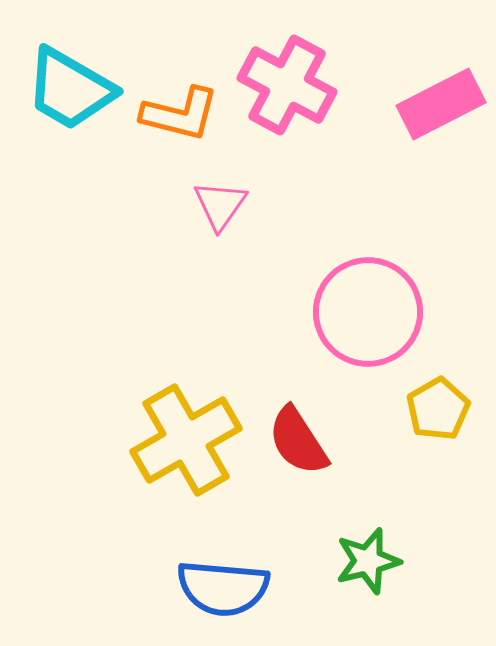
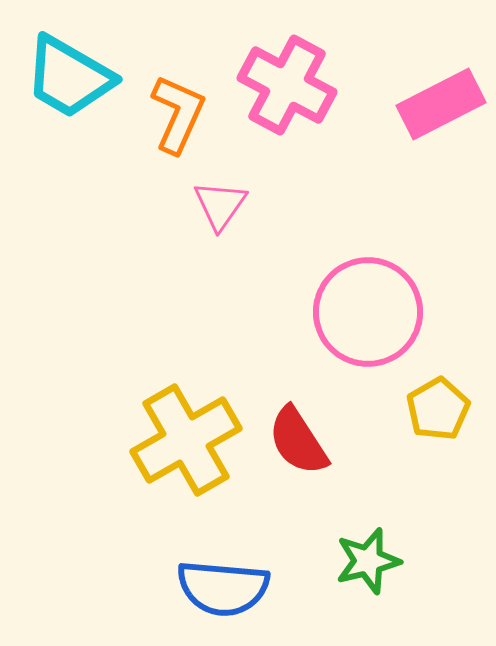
cyan trapezoid: moved 1 px left, 12 px up
orange L-shape: moved 2 px left; rotated 80 degrees counterclockwise
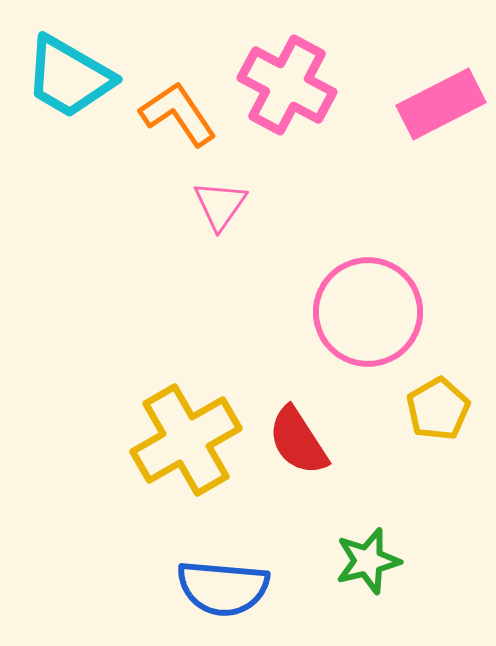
orange L-shape: rotated 58 degrees counterclockwise
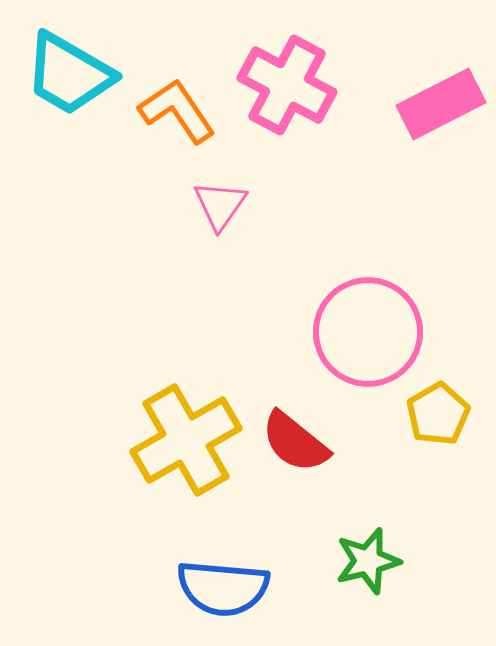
cyan trapezoid: moved 3 px up
orange L-shape: moved 1 px left, 3 px up
pink circle: moved 20 px down
yellow pentagon: moved 5 px down
red semicircle: moved 3 px left, 1 px down; rotated 18 degrees counterclockwise
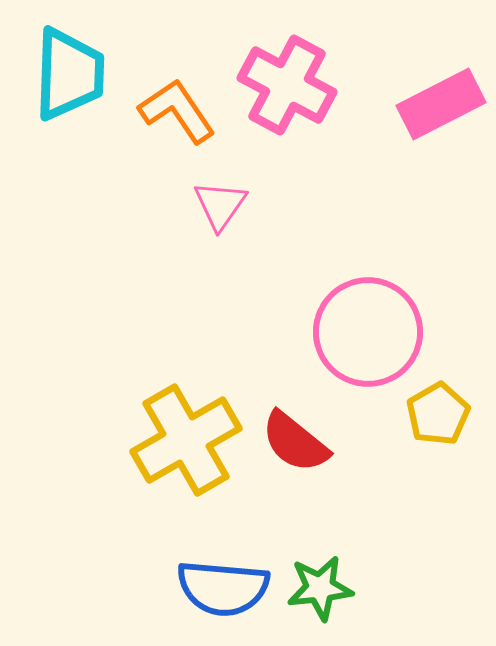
cyan trapezoid: rotated 118 degrees counterclockwise
green star: moved 48 px left, 27 px down; rotated 8 degrees clockwise
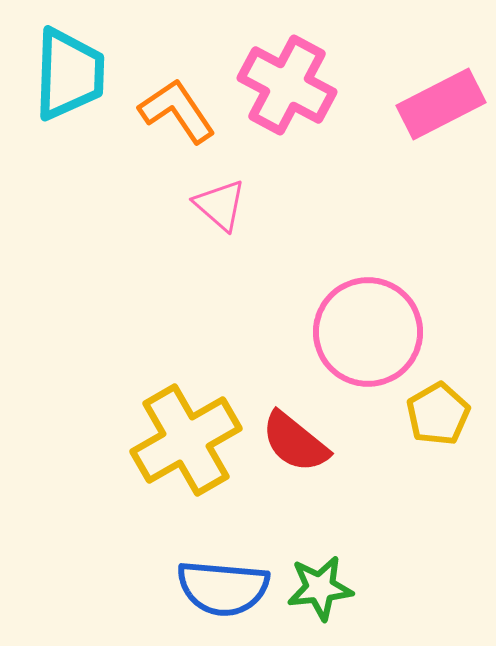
pink triangle: rotated 24 degrees counterclockwise
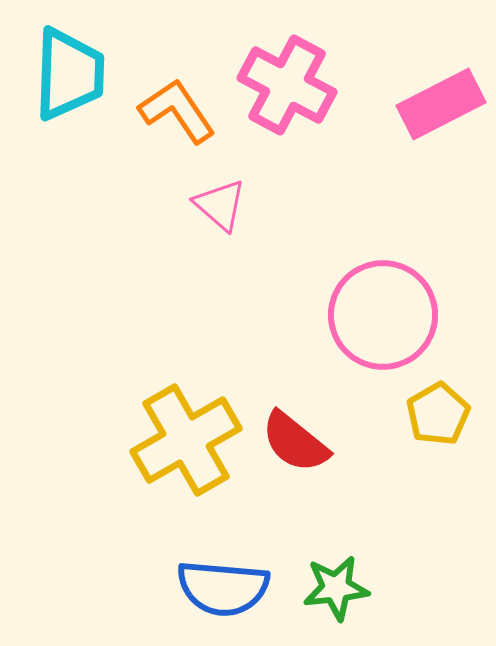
pink circle: moved 15 px right, 17 px up
green star: moved 16 px right
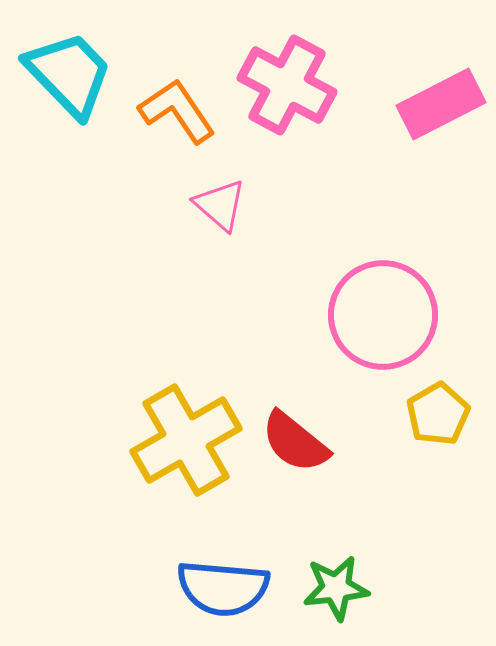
cyan trapezoid: rotated 46 degrees counterclockwise
